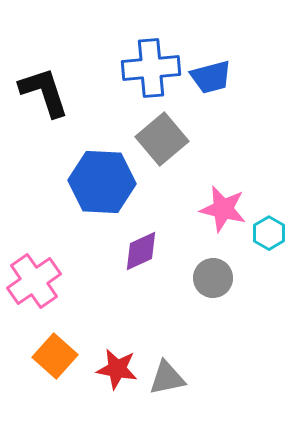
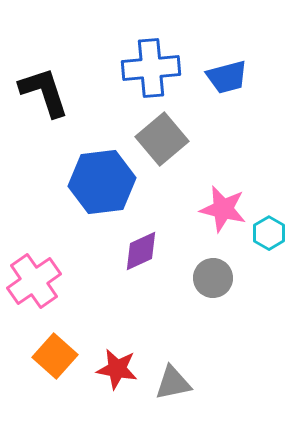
blue trapezoid: moved 16 px right
blue hexagon: rotated 10 degrees counterclockwise
gray triangle: moved 6 px right, 5 px down
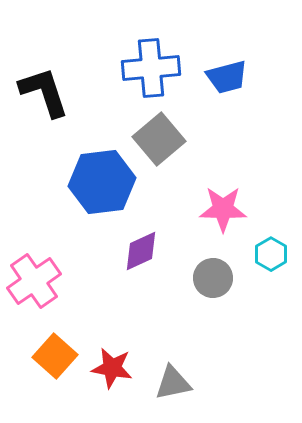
gray square: moved 3 px left
pink star: rotated 12 degrees counterclockwise
cyan hexagon: moved 2 px right, 21 px down
red star: moved 5 px left, 1 px up
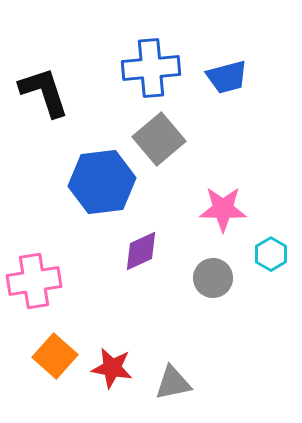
pink cross: rotated 26 degrees clockwise
